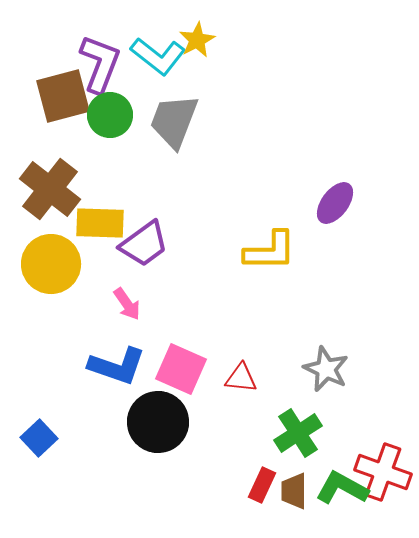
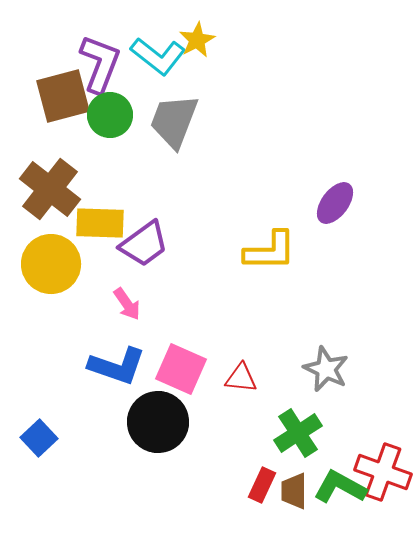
green L-shape: moved 2 px left, 1 px up
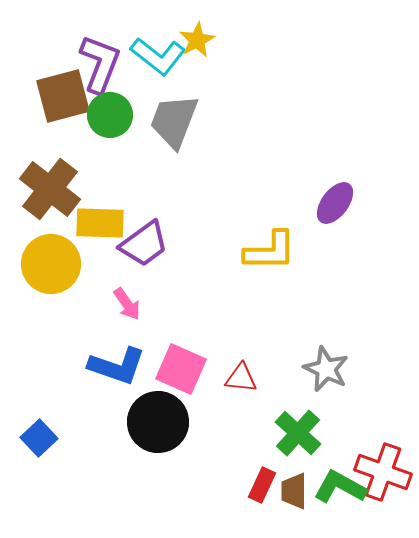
green cross: rotated 15 degrees counterclockwise
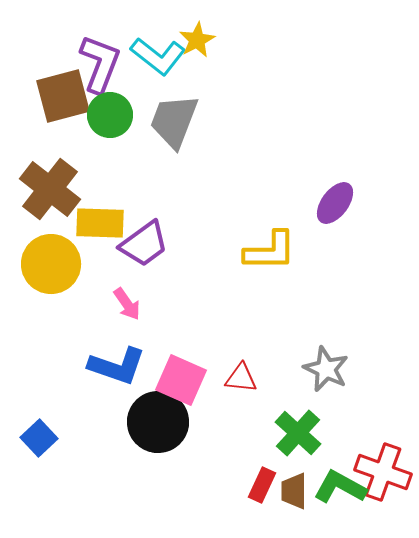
pink square: moved 11 px down
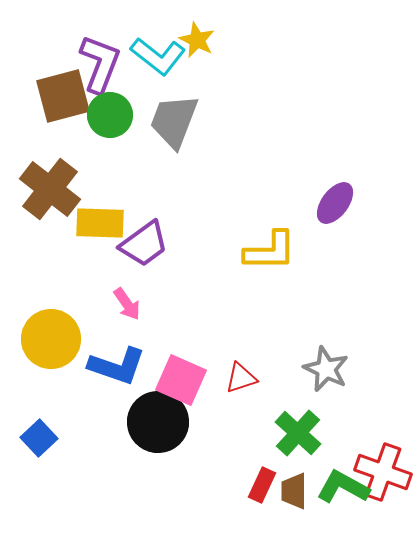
yellow star: rotated 18 degrees counterclockwise
yellow circle: moved 75 px down
red triangle: rotated 24 degrees counterclockwise
green L-shape: moved 3 px right
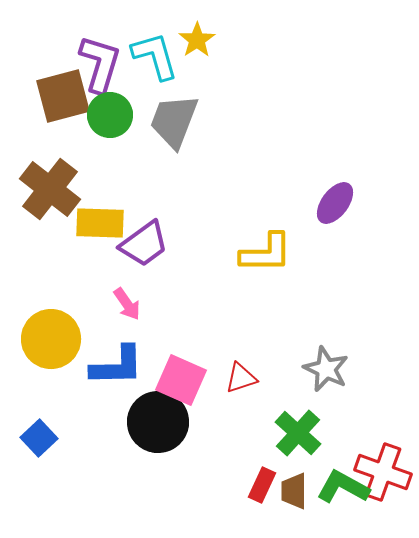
yellow star: rotated 12 degrees clockwise
cyan L-shape: moved 3 px left; rotated 144 degrees counterclockwise
purple L-shape: rotated 4 degrees counterclockwise
yellow L-shape: moved 4 px left, 2 px down
blue L-shape: rotated 20 degrees counterclockwise
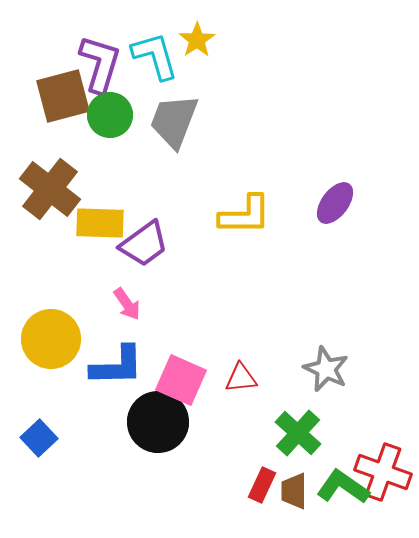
yellow L-shape: moved 21 px left, 38 px up
red triangle: rotated 12 degrees clockwise
green L-shape: rotated 6 degrees clockwise
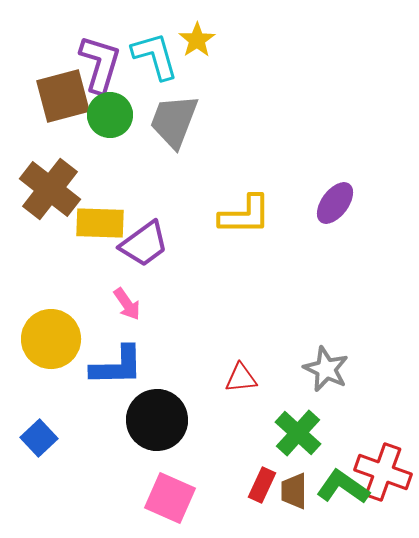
pink square: moved 11 px left, 118 px down
black circle: moved 1 px left, 2 px up
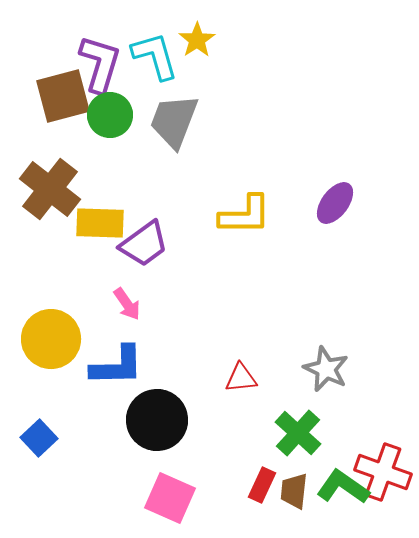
brown trapezoid: rotated 6 degrees clockwise
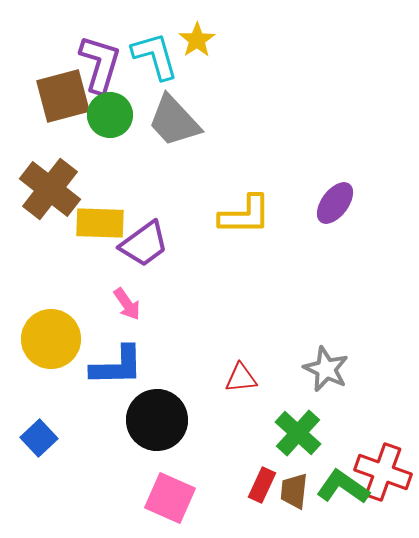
gray trapezoid: rotated 64 degrees counterclockwise
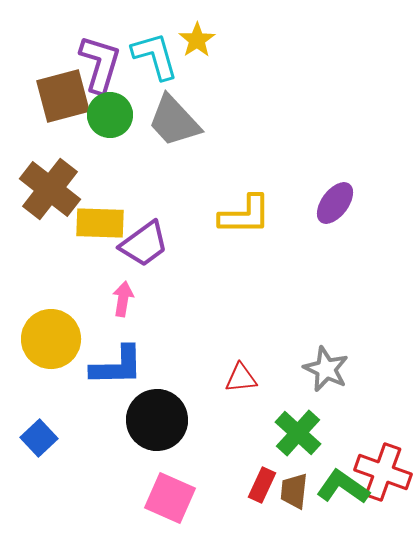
pink arrow: moved 4 px left, 5 px up; rotated 136 degrees counterclockwise
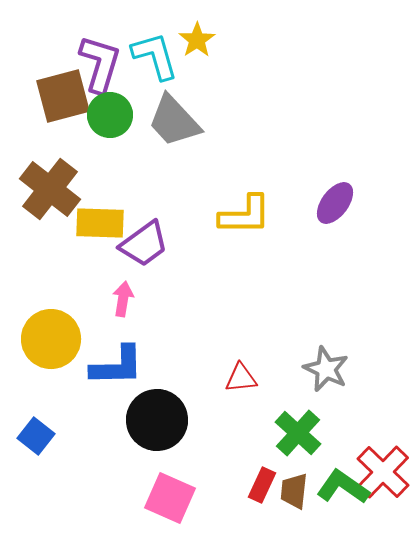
blue square: moved 3 px left, 2 px up; rotated 9 degrees counterclockwise
red cross: rotated 24 degrees clockwise
